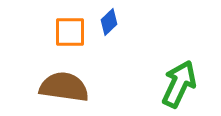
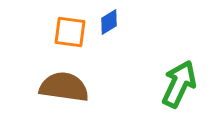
blue diamond: rotated 12 degrees clockwise
orange square: rotated 8 degrees clockwise
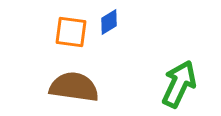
orange square: moved 1 px right
brown semicircle: moved 10 px right
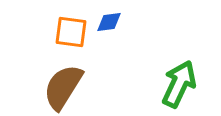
blue diamond: rotated 24 degrees clockwise
brown semicircle: moved 11 px left; rotated 66 degrees counterclockwise
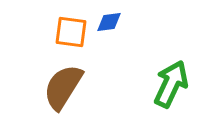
green arrow: moved 8 px left
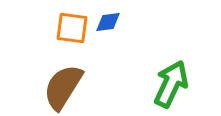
blue diamond: moved 1 px left
orange square: moved 1 px right, 4 px up
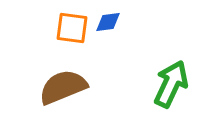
brown semicircle: rotated 36 degrees clockwise
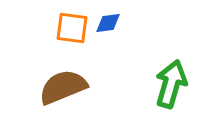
blue diamond: moved 1 px down
green arrow: rotated 9 degrees counterclockwise
